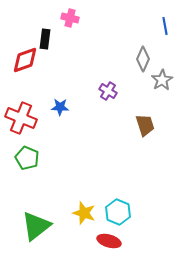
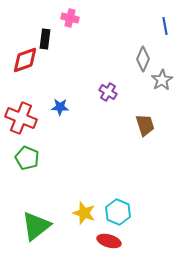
purple cross: moved 1 px down
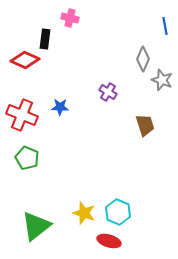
red diamond: rotated 44 degrees clockwise
gray star: rotated 20 degrees counterclockwise
red cross: moved 1 px right, 3 px up
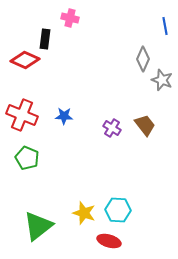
purple cross: moved 4 px right, 36 px down
blue star: moved 4 px right, 9 px down
brown trapezoid: rotated 20 degrees counterclockwise
cyan hexagon: moved 2 px up; rotated 20 degrees counterclockwise
green triangle: moved 2 px right
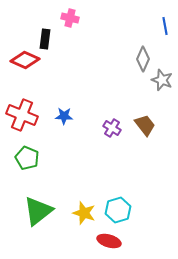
cyan hexagon: rotated 20 degrees counterclockwise
green triangle: moved 15 px up
